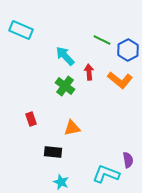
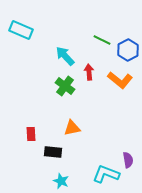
red rectangle: moved 15 px down; rotated 16 degrees clockwise
cyan star: moved 1 px up
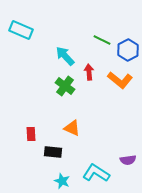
orange triangle: rotated 36 degrees clockwise
purple semicircle: rotated 91 degrees clockwise
cyan L-shape: moved 10 px left, 1 px up; rotated 12 degrees clockwise
cyan star: moved 1 px right
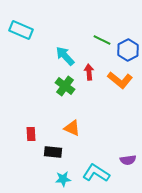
cyan star: moved 1 px right, 2 px up; rotated 28 degrees counterclockwise
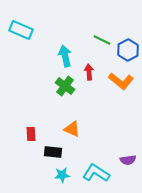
cyan arrow: rotated 30 degrees clockwise
orange L-shape: moved 1 px right, 1 px down
orange triangle: moved 1 px down
cyan star: moved 1 px left, 4 px up
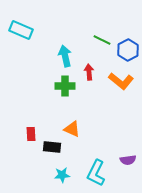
green cross: rotated 36 degrees counterclockwise
black rectangle: moved 1 px left, 5 px up
cyan L-shape: rotated 96 degrees counterclockwise
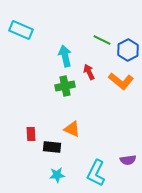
red arrow: rotated 21 degrees counterclockwise
green cross: rotated 12 degrees counterclockwise
cyan star: moved 5 px left
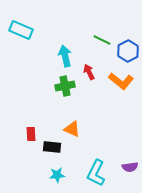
blue hexagon: moved 1 px down
purple semicircle: moved 2 px right, 7 px down
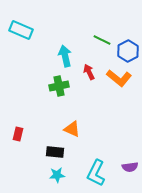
orange L-shape: moved 2 px left, 3 px up
green cross: moved 6 px left
red rectangle: moved 13 px left; rotated 16 degrees clockwise
black rectangle: moved 3 px right, 5 px down
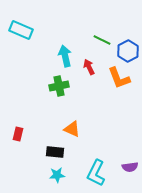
red arrow: moved 5 px up
orange L-shape: rotated 30 degrees clockwise
